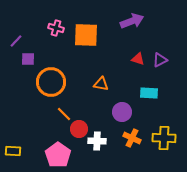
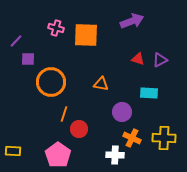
orange line: rotated 63 degrees clockwise
white cross: moved 18 px right, 14 px down
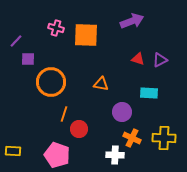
pink pentagon: moved 1 px left; rotated 15 degrees counterclockwise
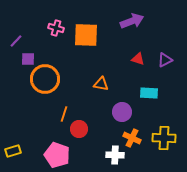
purple triangle: moved 5 px right
orange circle: moved 6 px left, 3 px up
yellow rectangle: rotated 21 degrees counterclockwise
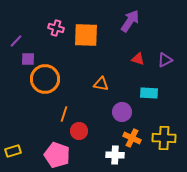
purple arrow: moved 2 px left; rotated 35 degrees counterclockwise
red circle: moved 2 px down
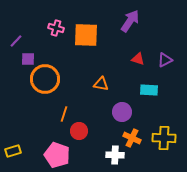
cyan rectangle: moved 3 px up
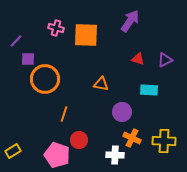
red circle: moved 9 px down
yellow cross: moved 3 px down
yellow rectangle: rotated 14 degrees counterclockwise
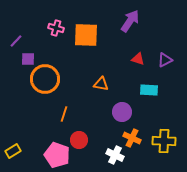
white cross: rotated 24 degrees clockwise
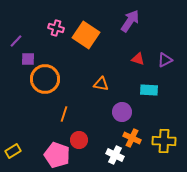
orange square: rotated 32 degrees clockwise
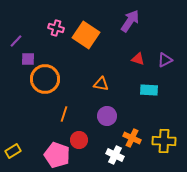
purple circle: moved 15 px left, 4 px down
